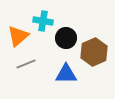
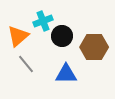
cyan cross: rotated 30 degrees counterclockwise
black circle: moved 4 px left, 2 px up
brown hexagon: moved 5 px up; rotated 24 degrees clockwise
gray line: rotated 72 degrees clockwise
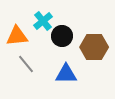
cyan cross: rotated 18 degrees counterclockwise
orange triangle: moved 1 px left; rotated 35 degrees clockwise
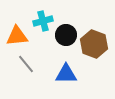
cyan cross: rotated 24 degrees clockwise
black circle: moved 4 px right, 1 px up
brown hexagon: moved 3 px up; rotated 20 degrees clockwise
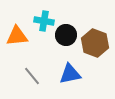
cyan cross: moved 1 px right; rotated 24 degrees clockwise
brown hexagon: moved 1 px right, 1 px up
gray line: moved 6 px right, 12 px down
blue triangle: moved 4 px right; rotated 10 degrees counterclockwise
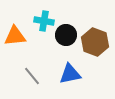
orange triangle: moved 2 px left
brown hexagon: moved 1 px up
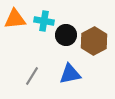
orange triangle: moved 17 px up
brown hexagon: moved 1 px left, 1 px up; rotated 12 degrees clockwise
gray line: rotated 72 degrees clockwise
